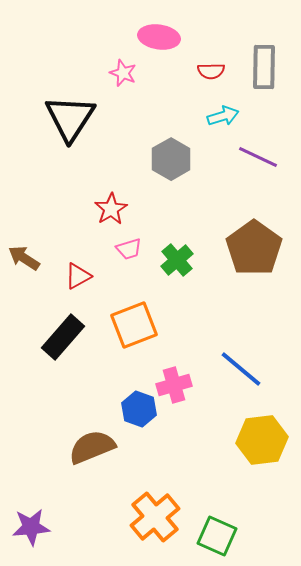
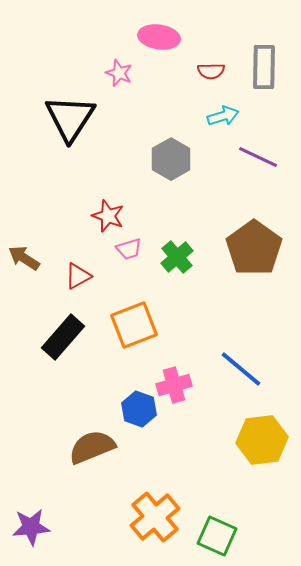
pink star: moved 4 px left
red star: moved 3 px left, 7 px down; rotated 20 degrees counterclockwise
green cross: moved 3 px up
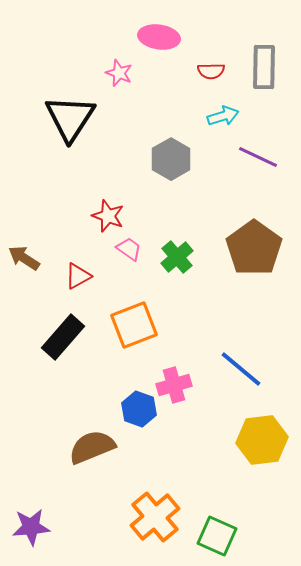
pink trapezoid: rotated 128 degrees counterclockwise
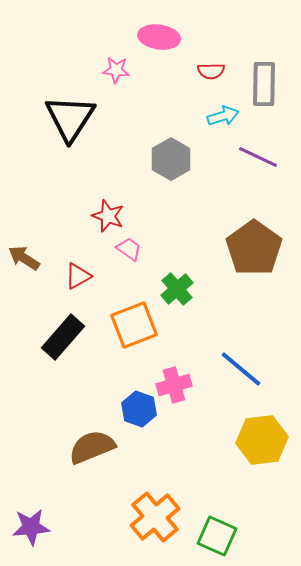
gray rectangle: moved 17 px down
pink star: moved 3 px left, 3 px up; rotated 16 degrees counterclockwise
green cross: moved 32 px down
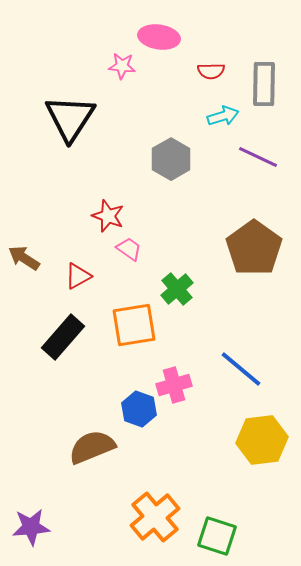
pink star: moved 6 px right, 4 px up
orange square: rotated 12 degrees clockwise
green square: rotated 6 degrees counterclockwise
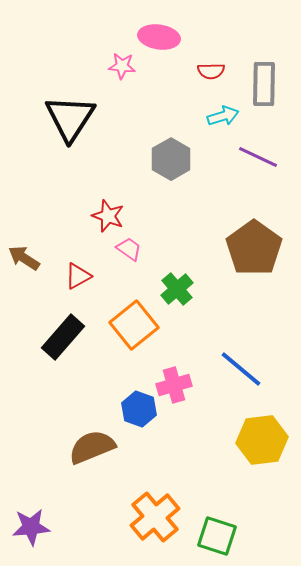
orange square: rotated 30 degrees counterclockwise
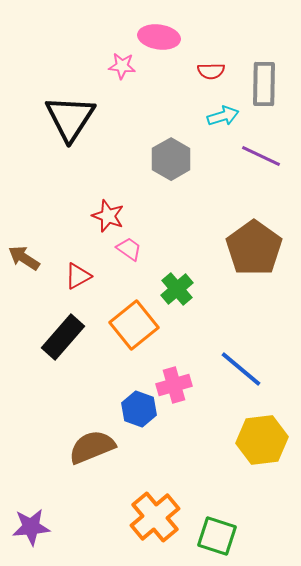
purple line: moved 3 px right, 1 px up
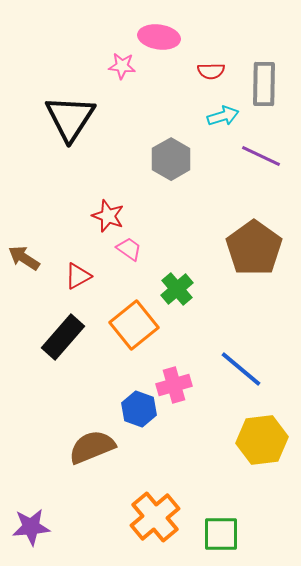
green square: moved 4 px right, 2 px up; rotated 18 degrees counterclockwise
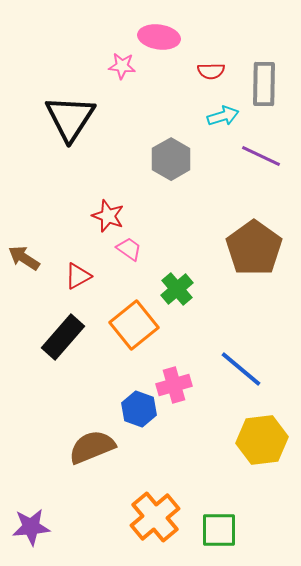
green square: moved 2 px left, 4 px up
